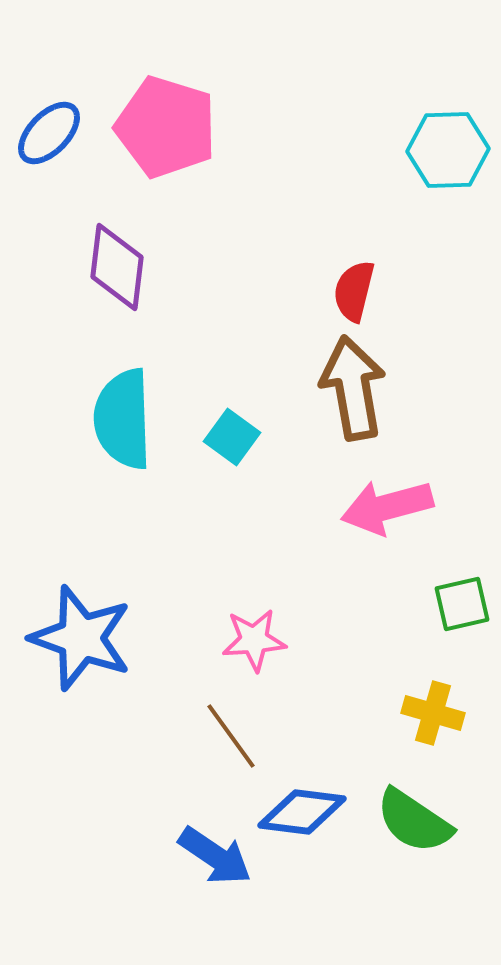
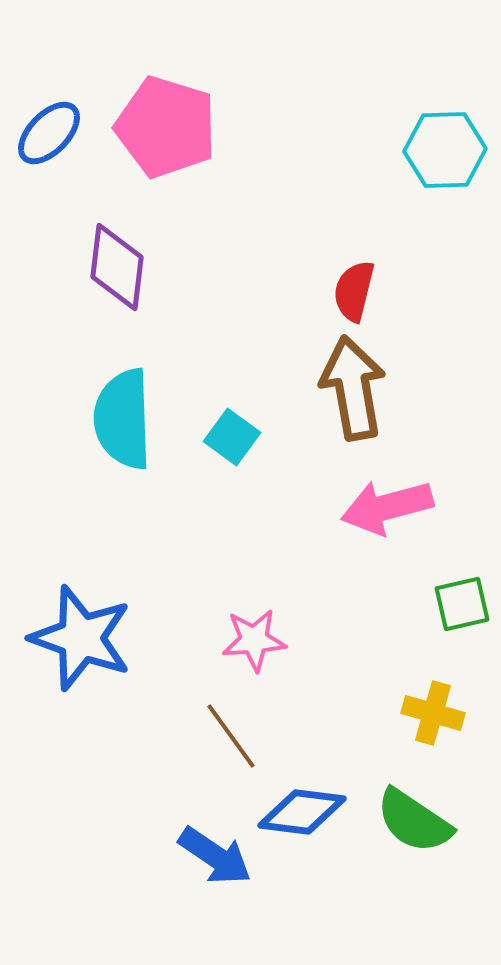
cyan hexagon: moved 3 px left
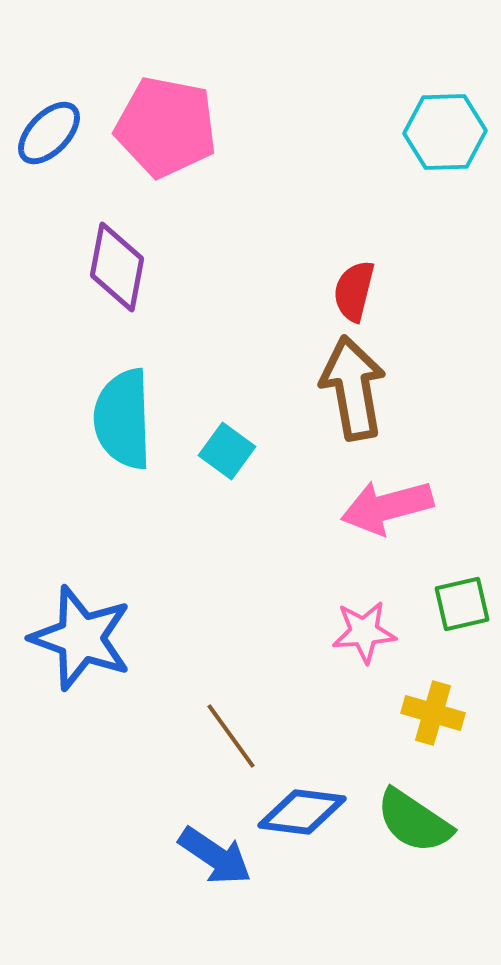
pink pentagon: rotated 6 degrees counterclockwise
cyan hexagon: moved 18 px up
purple diamond: rotated 4 degrees clockwise
cyan square: moved 5 px left, 14 px down
pink star: moved 110 px right, 8 px up
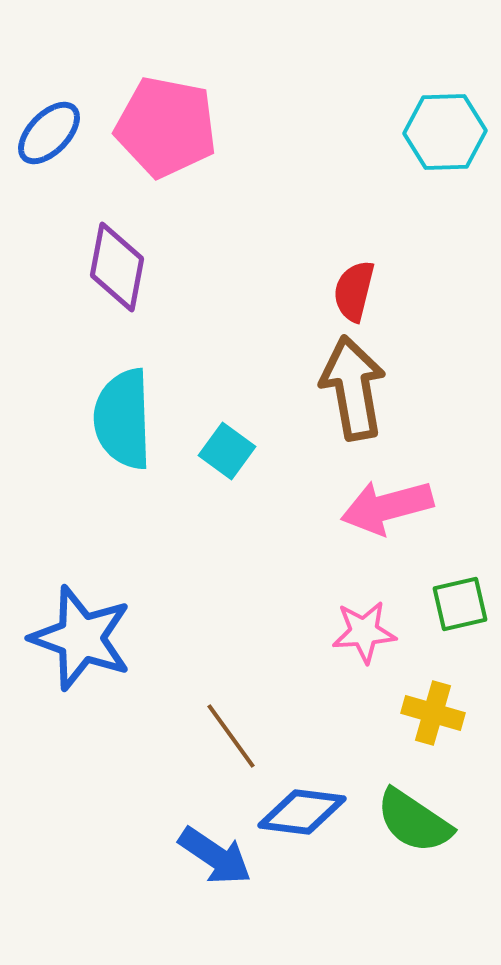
green square: moved 2 px left
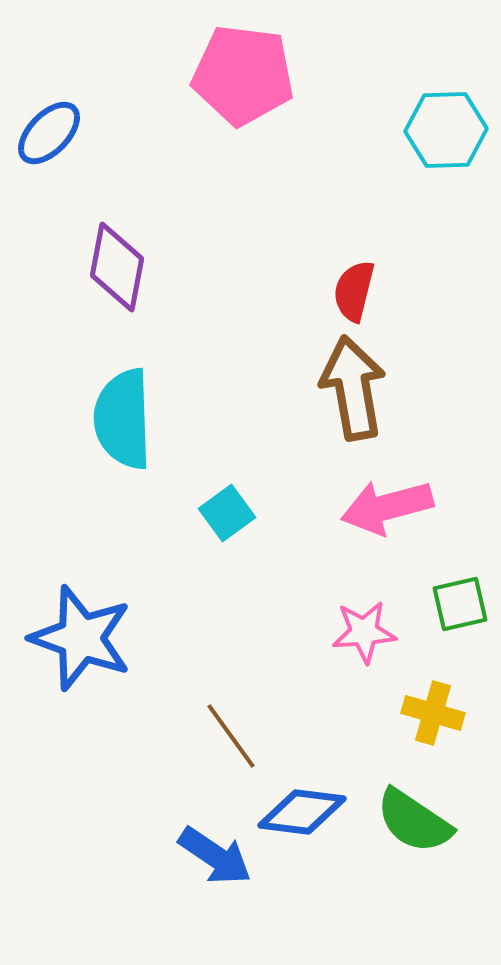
pink pentagon: moved 77 px right, 52 px up; rotated 4 degrees counterclockwise
cyan hexagon: moved 1 px right, 2 px up
cyan square: moved 62 px down; rotated 18 degrees clockwise
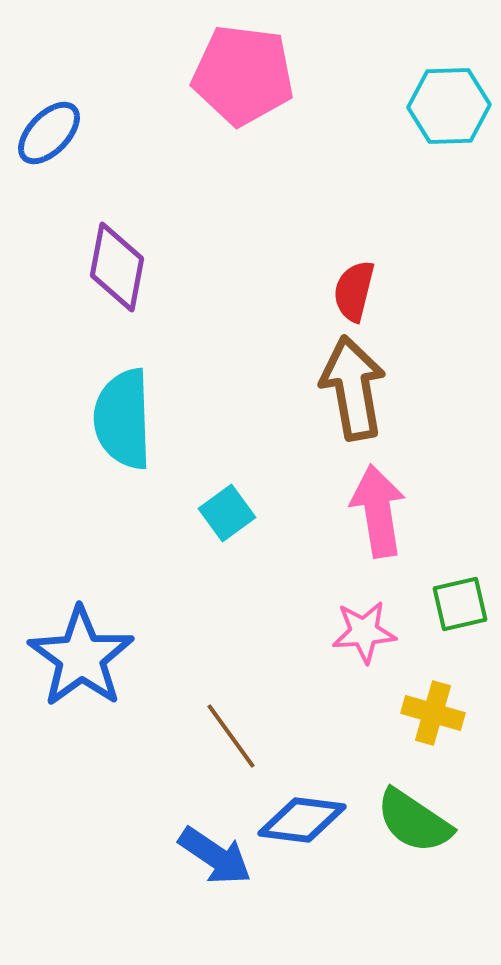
cyan hexagon: moved 3 px right, 24 px up
pink arrow: moved 9 px left, 4 px down; rotated 96 degrees clockwise
blue star: moved 19 px down; rotated 16 degrees clockwise
blue diamond: moved 8 px down
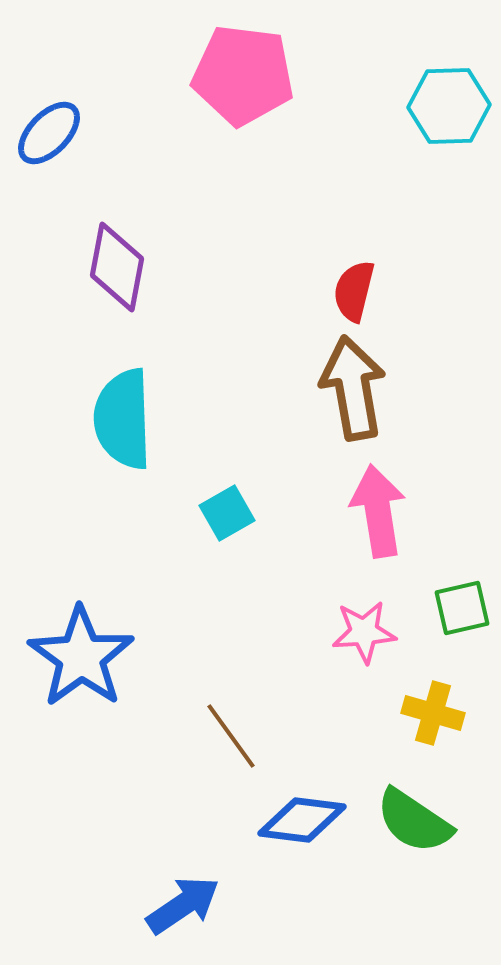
cyan square: rotated 6 degrees clockwise
green square: moved 2 px right, 4 px down
blue arrow: moved 32 px left, 49 px down; rotated 68 degrees counterclockwise
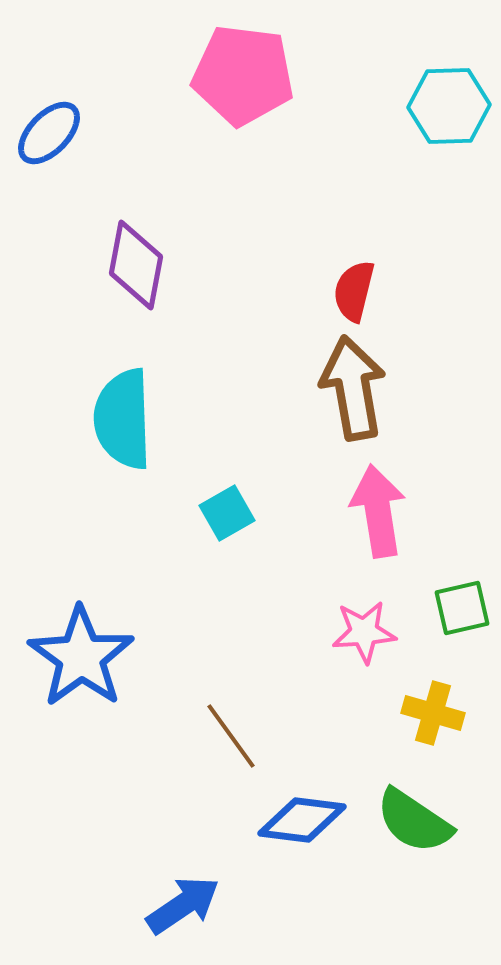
purple diamond: moved 19 px right, 2 px up
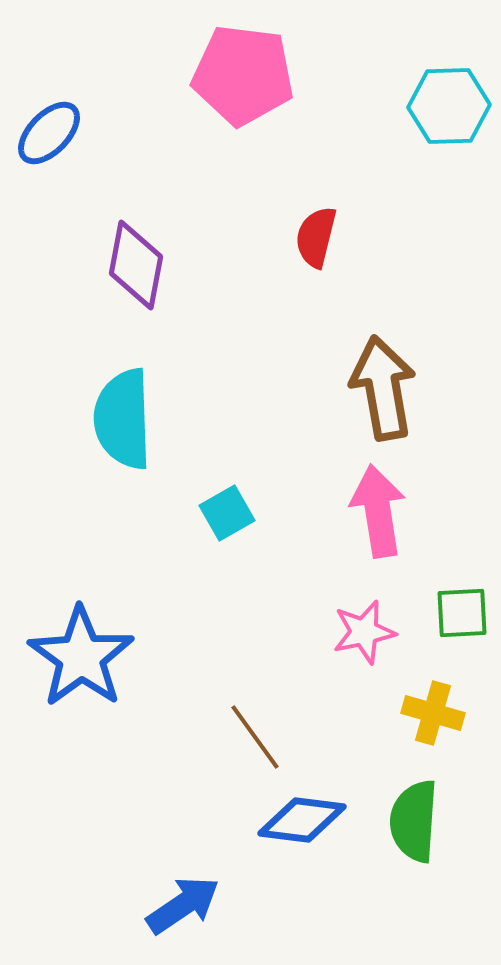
red semicircle: moved 38 px left, 54 px up
brown arrow: moved 30 px right
green square: moved 5 px down; rotated 10 degrees clockwise
pink star: rotated 8 degrees counterclockwise
brown line: moved 24 px right, 1 px down
green semicircle: rotated 60 degrees clockwise
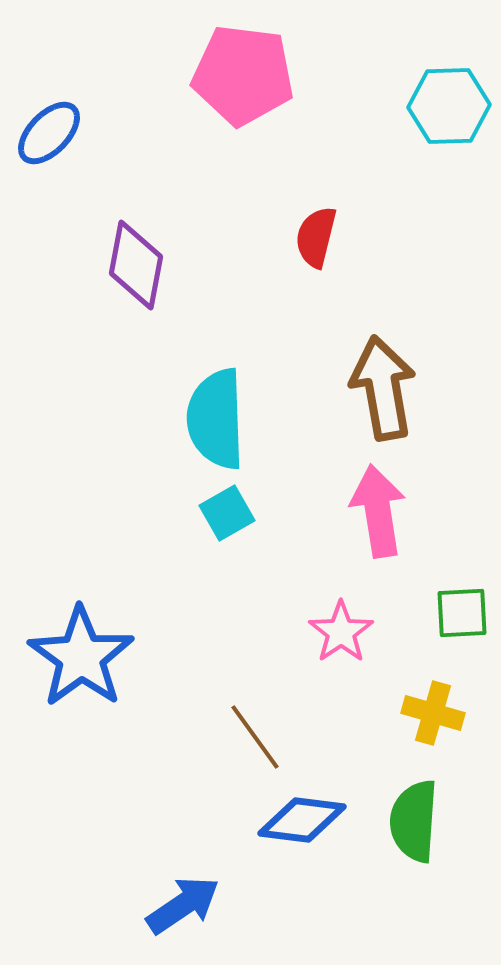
cyan semicircle: moved 93 px right
pink star: moved 23 px left; rotated 22 degrees counterclockwise
